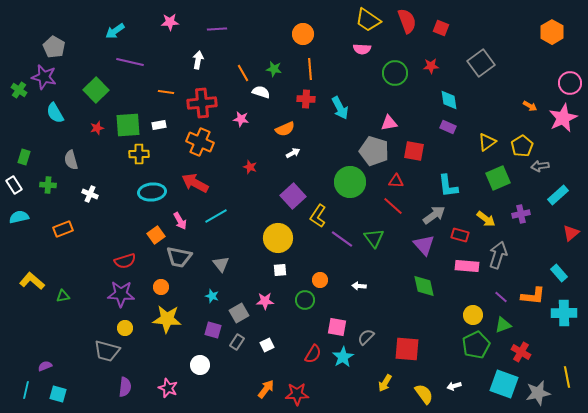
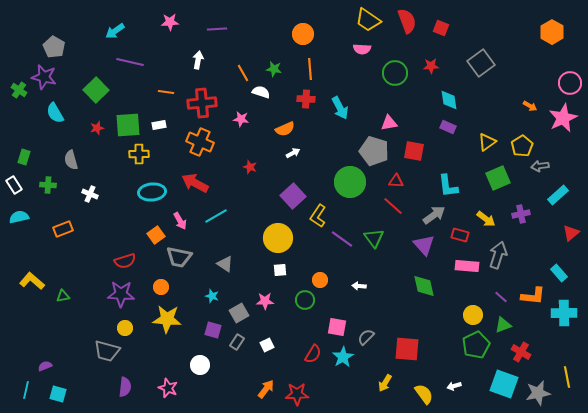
gray triangle at (221, 264): moved 4 px right; rotated 18 degrees counterclockwise
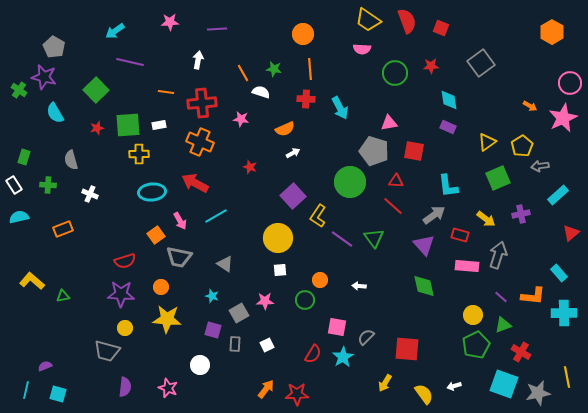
gray rectangle at (237, 342): moved 2 px left, 2 px down; rotated 28 degrees counterclockwise
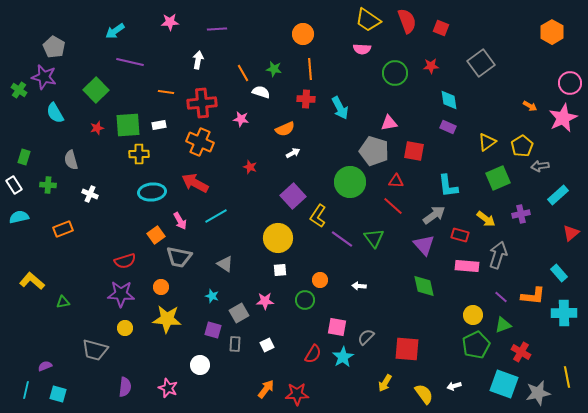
green triangle at (63, 296): moved 6 px down
gray trapezoid at (107, 351): moved 12 px left, 1 px up
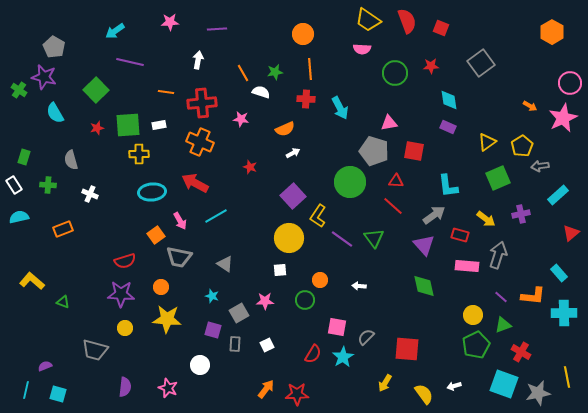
green star at (274, 69): moved 1 px right, 3 px down; rotated 21 degrees counterclockwise
yellow circle at (278, 238): moved 11 px right
green triangle at (63, 302): rotated 32 degrees clockwise
